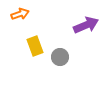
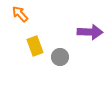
orange arrow: rotated 114 degrees counterclockwise
purple arrow: moved 4 px right, 7 px down; rotated 25 degrees clockwise
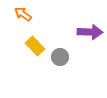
orange arrow: moved 3 px right; rotated 12 degrees counterclockwise
yellow rectangle: rotated 24 degrees counterclockwise
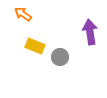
purple arrow: rotated 100 degrees counterclockwise
yellow rectangle: rotated 24 degrees counterclockwise
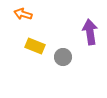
orange arrow: rotated 18 degrees counterclockwise
gray circle: moved 3 px right
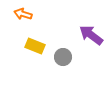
purple arrow: moved 1 px right, 3 px down; rotated 45 degrees counterclockwise
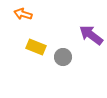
yellow rectangle: moved 1 px right, 1 px down
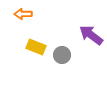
orange arrow: rotated 18 degrees counterclockwise
gray circle: moved 1 px left, 2 px up
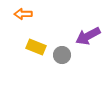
purple arrow: moved 3 px left, 1 px down; rotated 65 degrees counterclockwise
